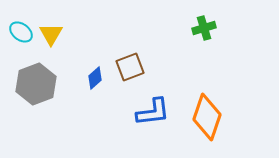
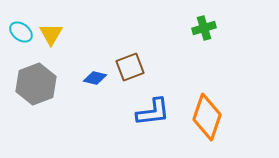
blue diamond: rotated 55 degrees clockwise
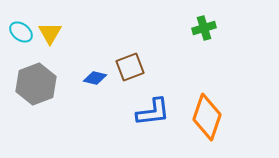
yellow triangle: moved 1 px left, 1 px up
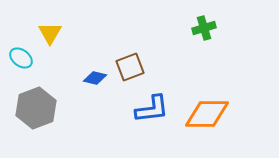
cyan ellipse: moved 26 px down
gray hexagon: moved 24 px down
blue L-shape: moved 1 px left, 3 px up
orange diamond: moved 3 px up; rotated 72 degrees clockwise
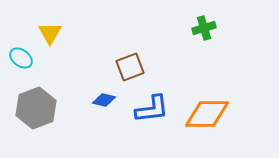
blue diamond: moved 9 px right, 22 px down
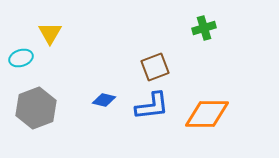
cyan ellipse: rotated 55 degrees counterclockwise
brown square: moved 25 px right
blue L-shape: moved 3 px up
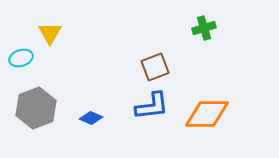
blue diamond: moved 13 px left, 18 px down; rotated 10 degrees clockwise
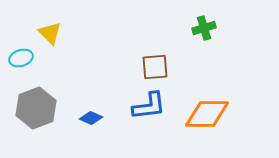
yellow triangle: rotated 15 degrees counterclockwise
brown square: rotated 16 degrees clockwise
blue L-shape: moved 3 px left
